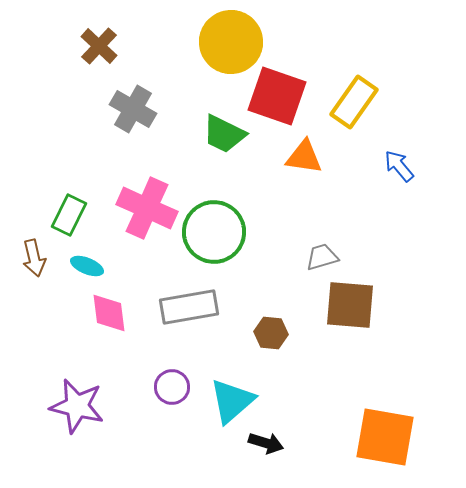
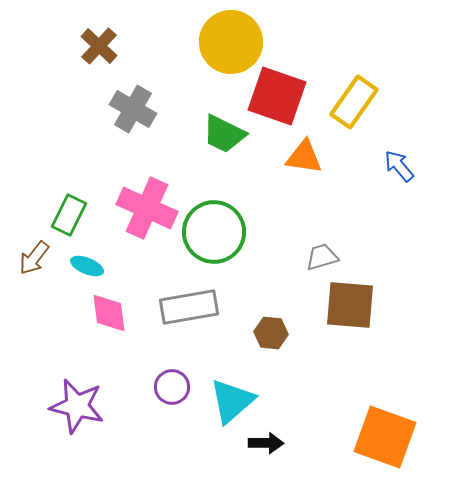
brown arrow: rotated 51 degrees clockwise
orange square: rotated 10 degrees clockwise
black arrow: rotated 16 degrees counterclockwise
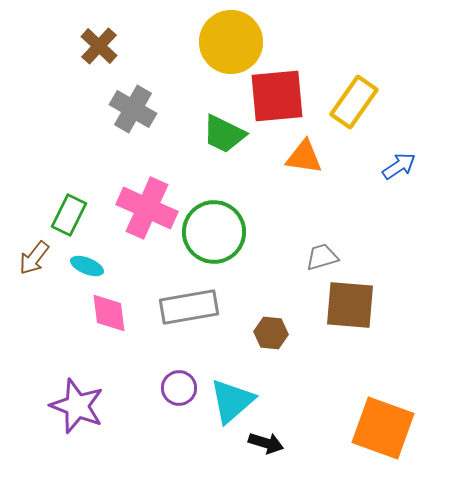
red square: rotated 24 degrees counterclockwise
blue arrow: rotated 96 degrees clockwise
purple circle: moved 7 px right, 1 px down
purple star: rotated 8 degrees clockwise
orange square: moved 2 px left, 9 px up
black arrow: rotated 16 degrees clockwise
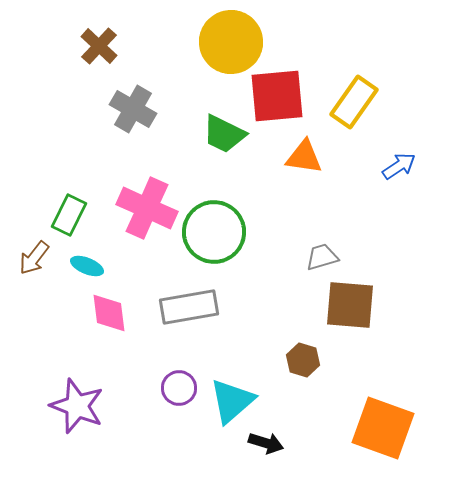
brown hexagon: moved 32 px right, 27 px down; rotated 12 degrees clockwise
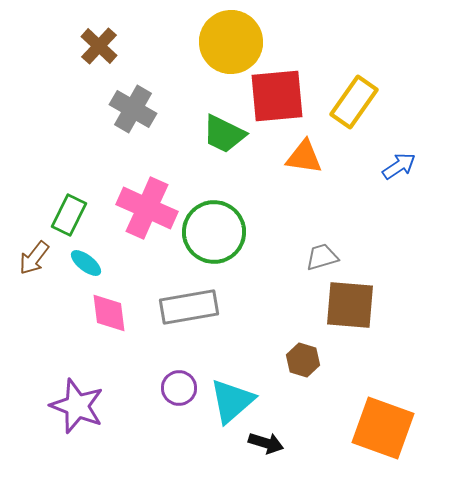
cyan ellipse: moved 1 px left, 3 px up; rotated 16 degrees clockwise
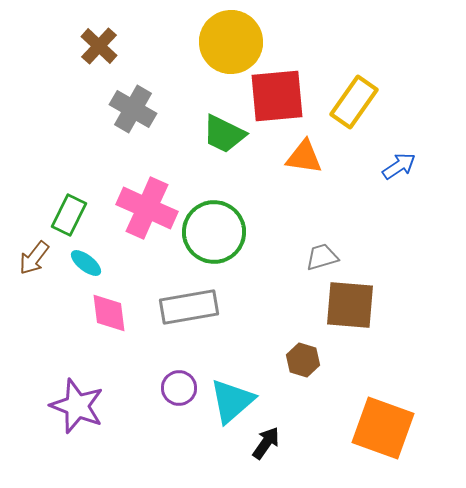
black arrow: rotated 72 degrees counterclockwise
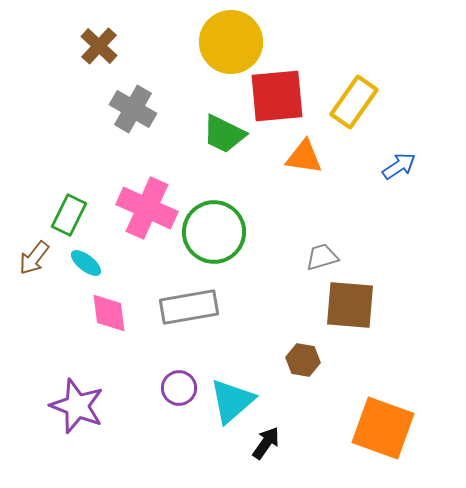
brown hexagon: rotated 8 degrees counterclockwise
